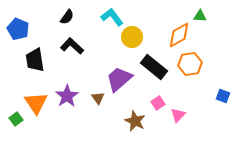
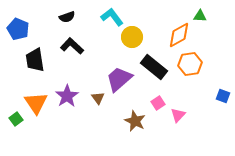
black semicircle: rotated 35 degrees clockwise
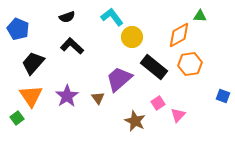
black trapezoid: moved 2 px left, 3 px down; rotated 50 degrees clockwise
orange triangle: moved 5 px left, 7 px up
green square: moved 1 px right, 1 px up
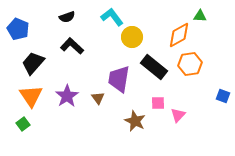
purple trapezoid: rotated 40 degrees counterclockwise
pink square: rotated 32 degrees clockwise
green square: moved 6 px right, 6 px down
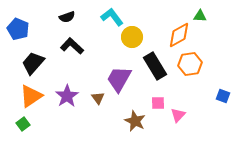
black rectangle: moved 1 px right, 1 px up; rotated 20 degrees clockwise
purple trapezoid: rotated 20 degrees clockwise
orange triangle: rotated 30 degrees clockwise
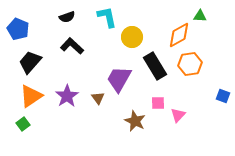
cyan L-shape: moved 5 px left; rotated 25 degrees clockwise
black trapezoid: moved 3 px left, 1 px up
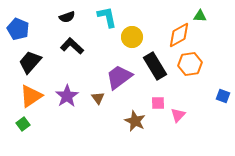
purple trapezoid: moved 2 px up; rotated 24 degrees clockwise
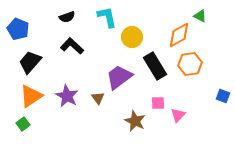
green triangle: rotated 24 degrees clockwise
purple star: rotated 10 degrees counterclockwise
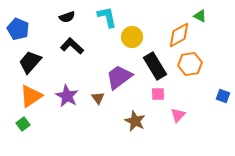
pink square: moved 9 px up
